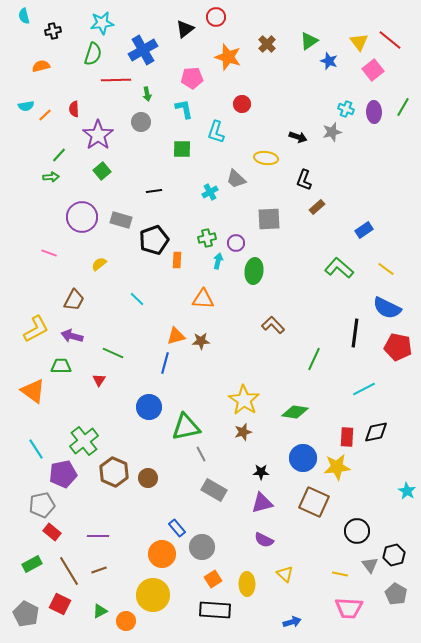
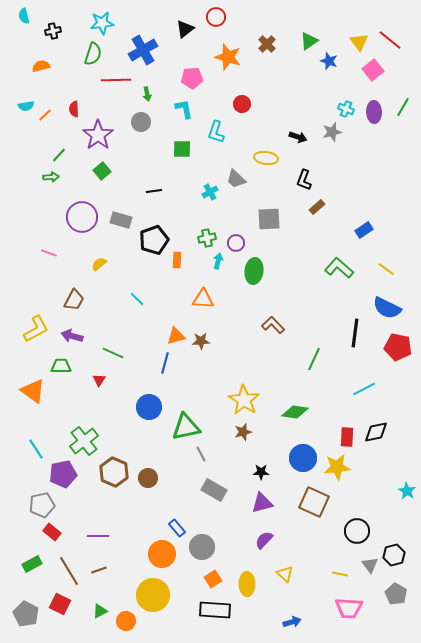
purple semicircle at (264, 540): rotated 108 degrees clockwise
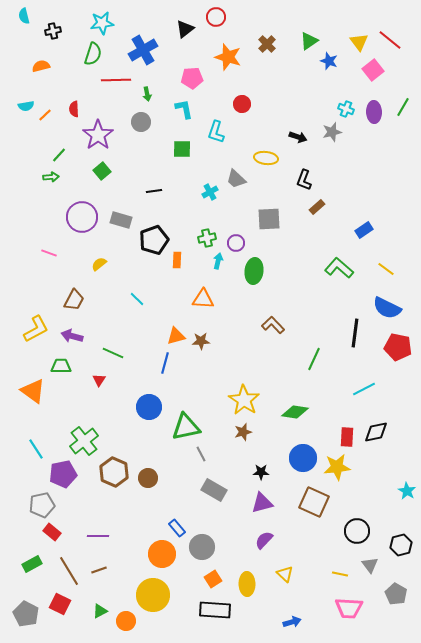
black hexagon at (394, 555): moved 7 px right, 10 px up
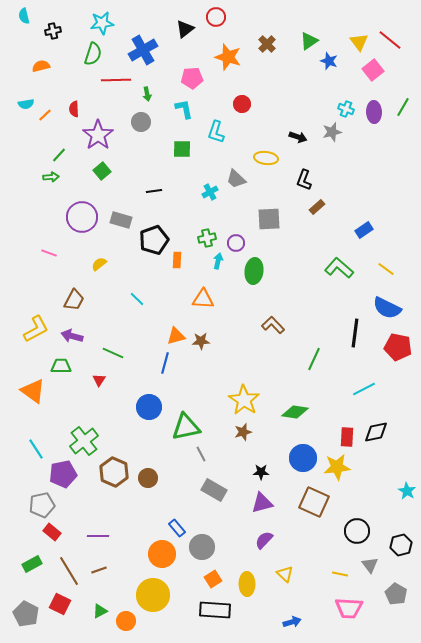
cyan semicircle at (26, 106): moved 2 px up
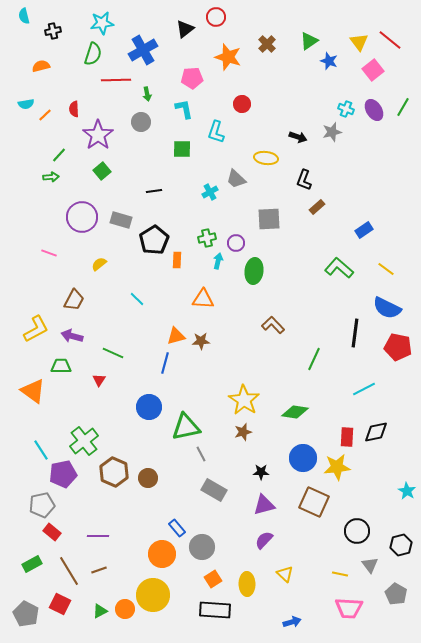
purple ellipse at (374, 112): moved 2 px up; rotated 30 degrees counterclockwise
black pentagon at (154, 240): rotated 12 degrees counterclockwise
cyan line at (36, 449): moved 5 px right, 1 px down
purple triangle at (262, 503): moved 2 px right, 2 px down
orange circle at (126, 621): moved 1 px left, 12 px up
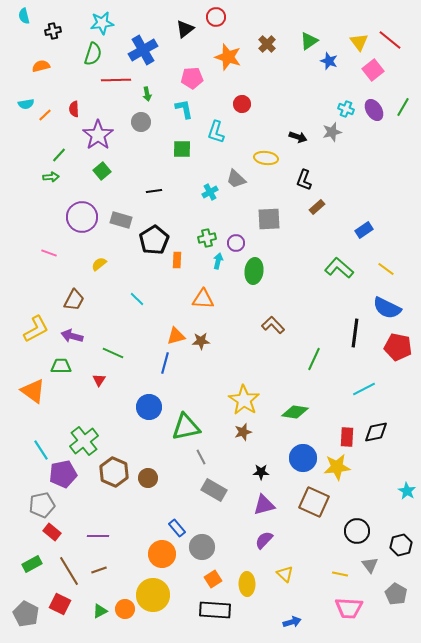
gray line at (201, 454): moved 3 px down
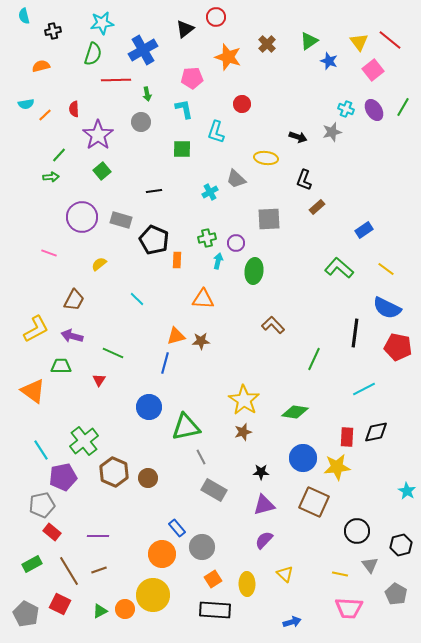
black pentagon at (154, 240): rotated 16 degrees counterclockwise
purple pentagon at (63, 474): moved 3 px down
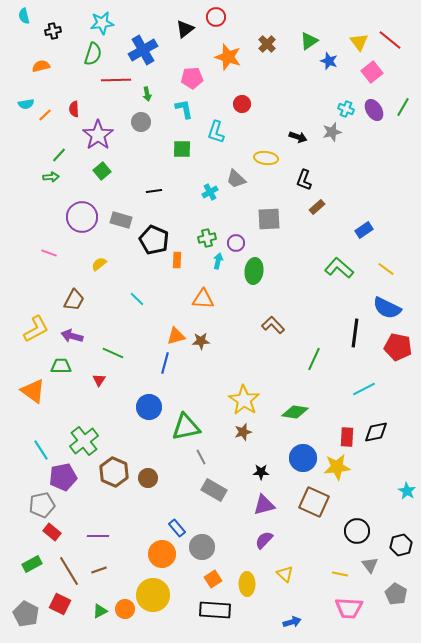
pink square at (373, 70): moved 1 px left, 2 px down
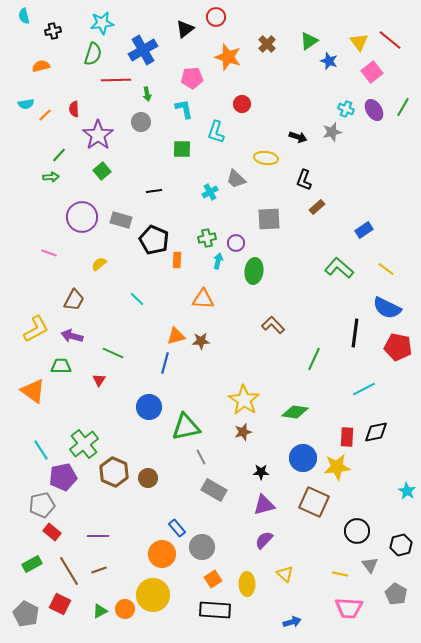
green cross at (84, 441): moved 3 px down
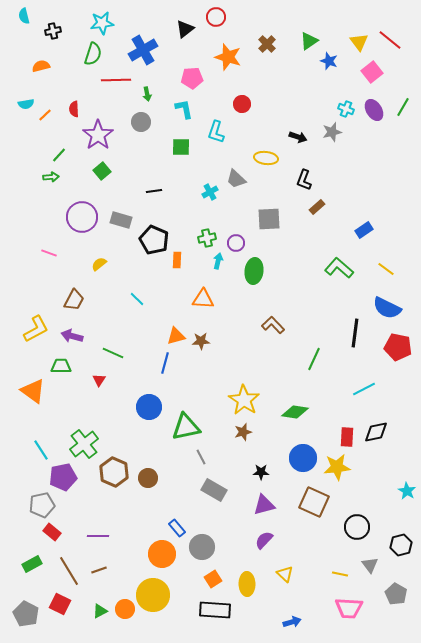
green square at (182, 149): moved 1 px left, 2 px up
black circle at (357, 531): moved 4 px up
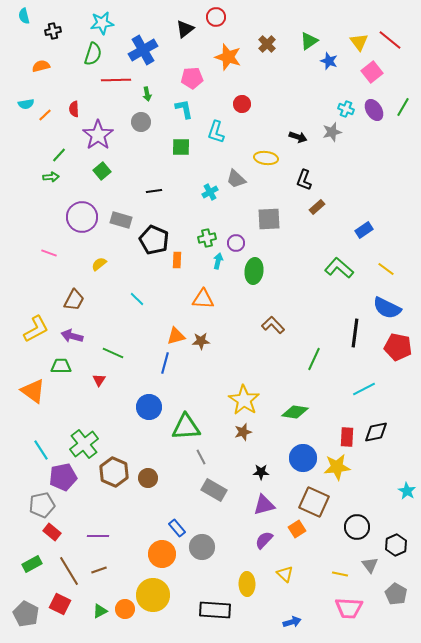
green triangle at (186, 427): rotated 8 degrees clockwise
black hexagon at (401, 545): moved 5 px left; rotated 10 degrees counterclockwise
orange square at (213, 579): moved 84 px right, 50 px up
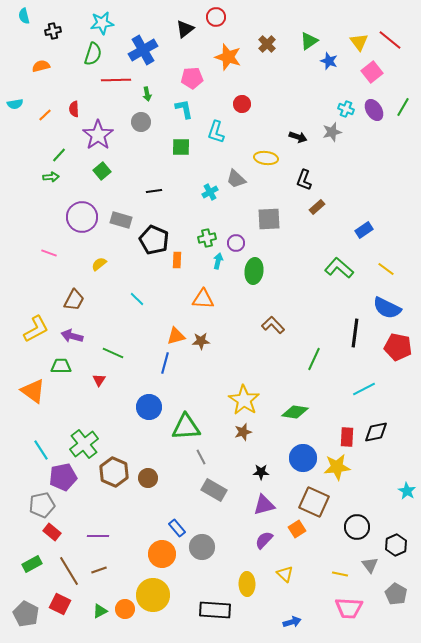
cyan semicircle at (26, 104): moved 11 px left
